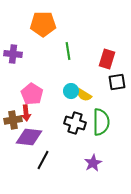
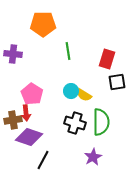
purple diamond: rotated 12 degrees clockwise
purple star: moved 6 px up
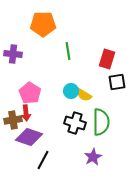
pink pentagon: moved 2 px left, 1 px up
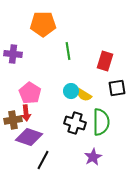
red rectangle: moved 2 px left, 2 px down
black square: moved 6 px down
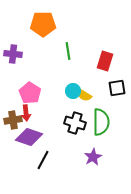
cyan circle: moved 2 px right
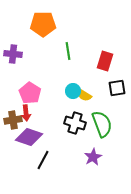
green semicircle: moved 1 px right, 2 px down; rotated 20 degrees counterclockwise
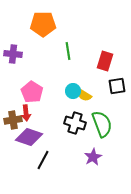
black square: moved 2 px up
pink pentagon: moved 2 px right, 1 px up
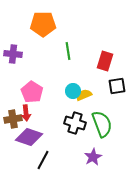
yellow semicircle: rotated 126 degrees clockwise
brown cross: moved 1 px up
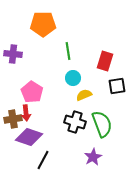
cyan circle: moved 13 px up
black cross: moved 1 px up
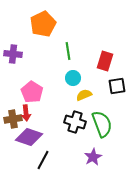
orange pentagon: rotated 25 degrees counterclockwise
